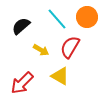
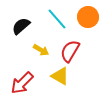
orange circle: moved 1 px right
red semicircle: moved 4 px down
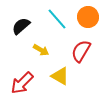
red semicircle: moved 11 px right
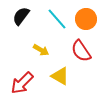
orange circle: moved 2 px left, 2 px down
black semicircle: moved 10 px up; rotated 12 degrees counterclockwise
red semicircle: rotated 65 degrees counterclockwise
